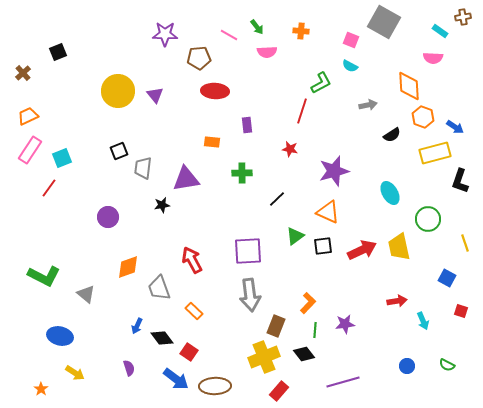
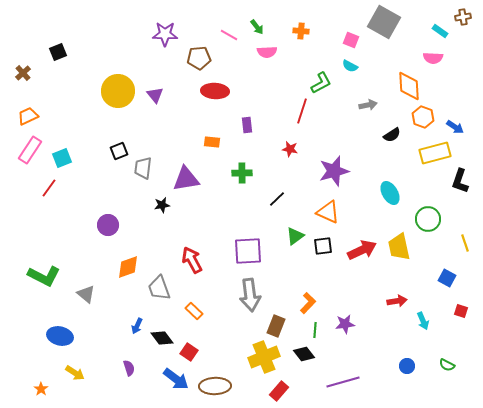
purple circle at (108, 217): moved 8 px down
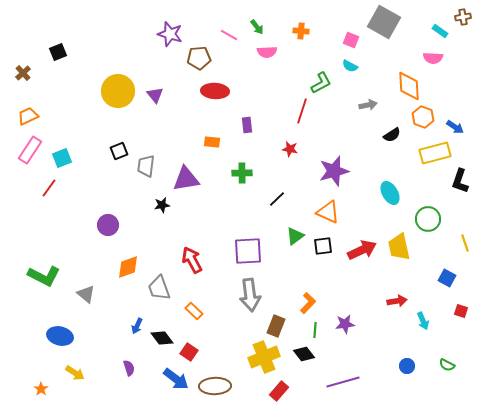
purple star at (165, 34): moved 5 px right; rotated 15 degrees clockwise
gray trapezoid at (143, 168): moved 3 px right, 2 px up
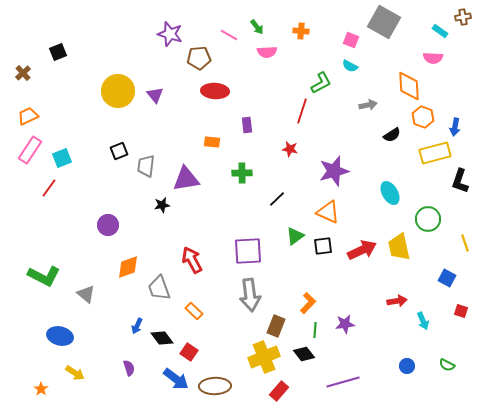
blue arrow at (455, 127): rotated 66 degrees clockwise
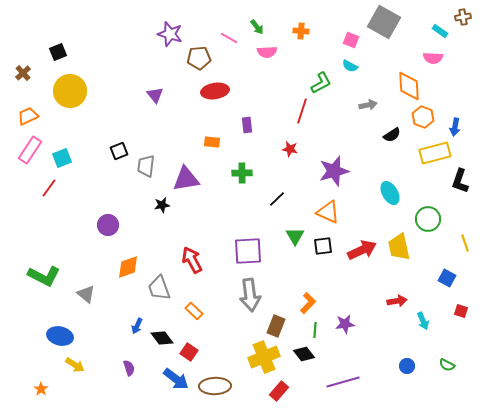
pink line at (229, 35): moved 3 px down
yellow circle at (118, 91): moved 48 px left
red ellipse at (215, 91): rotated 12 degrees counterclockwise
green triangle at (295, 236): rotated 24 degrees counterclockwise
yellow arrow at (75, 373): moved 8 px up
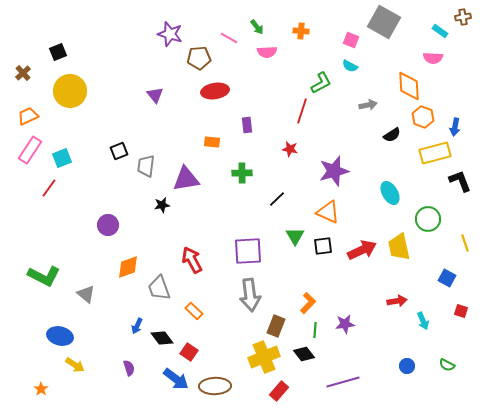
black L-shape at (460, 181): rotated 140 degrees clockwise
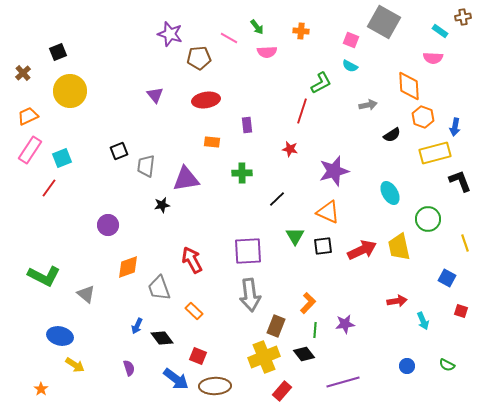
red ellipse at (215, 91): moved 9 px left, 9 px down
red square at (189, 352): moved 9 px right, 4 px down; rotated 12 degrees counterclockwise
red rectangle at (279, 391): moved 3 px right
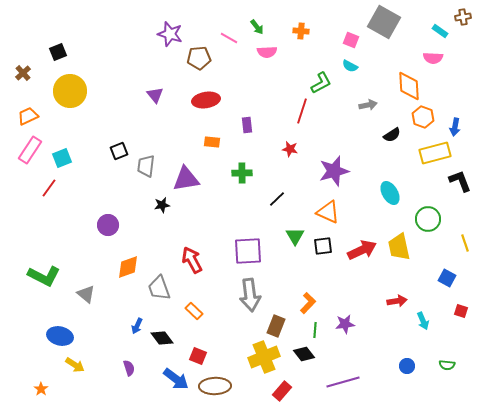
green semicircle at (447, 365): rotated 21 degrees counterclockwise
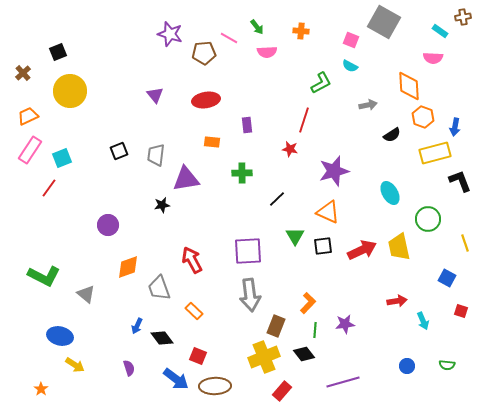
brown pentagon at (199, 58): moved 5 px right, 5 px up
red line at (302, 111): moved 2 px right, 9 px down
gray trapezoid at (146, 166): moved 10 px right, 11 px up
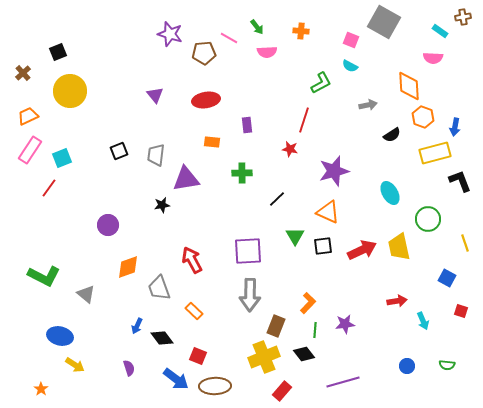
gray arrow at (250, 295): rotated 8 degrees clockwise
